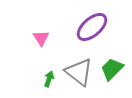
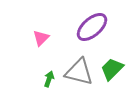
pink triangle: rotated 18 degrees clockwise
gray triangle: rotated 24 degrees counterclockwise
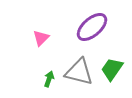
green trapezoid: rotated 10 degrees counterclockwise
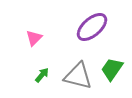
pink triangle: moved 7 px left
gray triangle: moved 1 px left, 4 px down
green arrow: moved 7 px left, 4 px up; rotated 21 degrees clockwise
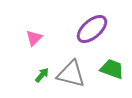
purple ellipse: moved 2 px down
green trapezoid: rotated 75 degrees clockwise
gray triangle: moved 7 px left, 2 px up
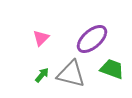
purple ellipse: moved 10 px down
pink triangle: moved 7 px right
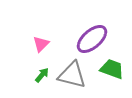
pink triangle: moved 6 px down
gray triangle: moved 1 px right, 1 px down
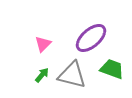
purple ellipse: moved 1 px left, 1 px up
pink triangle: moved 2 px right
